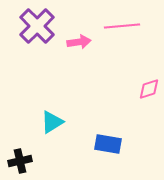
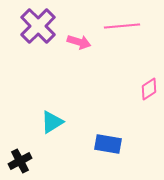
purple cross: moved 1 px right
pink arrow: rotated 25 degrees clockwise
pink diamond: rotated 15 degrees counterclockwise
black cross: rotated 15 degrees counterclockwise
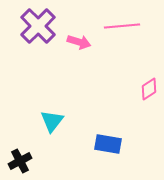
cyan triangle: moved 1 px up; rotated 20 degrees counterclockwise
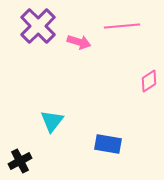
pink diamond: moved 8 px up
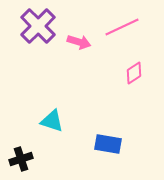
pink line: moved 1 px down; rotated 20 degrees counterclockwise
pink diamond: moved 15 px left, 8 px up
cyan triangle: rotated 50 degrees counterclockwise
black cross: moved 1 px right, 2 px up; rotated 10 degrees clockwise
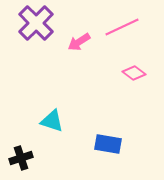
purple cross: moved 2 px left, 3 px up
pink arrow: rotated 130 degrees clockwise
pink diamond: rotated 70 degrees clockwise
black cross: moved 1 px up
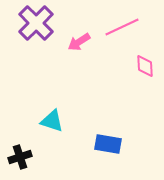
pink diamond: moved 11 px right, 7 px up; rotated 50 degrees clockwise
black cross: moved 1 px left, 1 px up
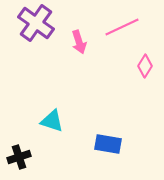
purple cross: rotated 9 degrees counterclockwise
pink arrow: rotated 75 degrees counterclockwise
pink diamond: rotated 35 degrees clockwise
black cross: moved 1 px left
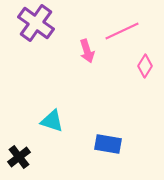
pink line: moved 4 px down
pink arrow: moved 8 px right, 9 px down
black cross: rotated 20 degrees counterclockwise
